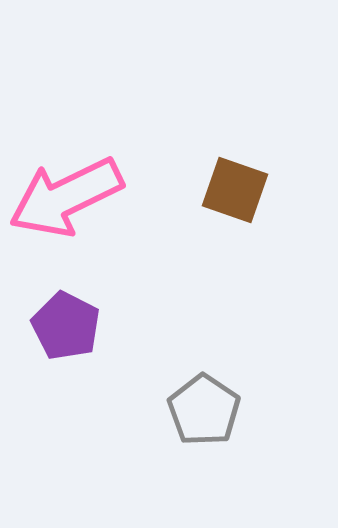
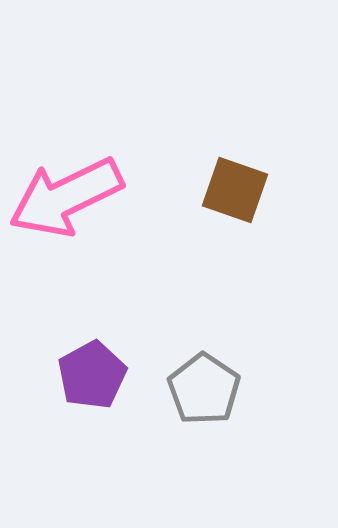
purple pentagon: moved 26 px right, 49 px down; rotated 16 degrees clockwise
gray pentagon: moved 21 px up
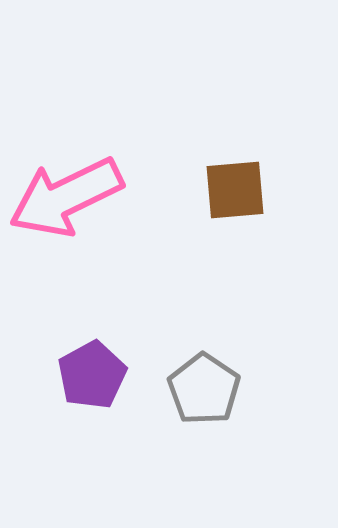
brown square: rotated 24 degrees counterclockwise
